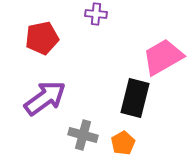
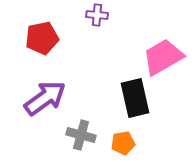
purple cross: moved 1 px right, 1 px down
black rectangle: rotated 27 degrees counterclockwise
gray cross: moved 2 px left
orange pentagon: rotated 20 degrees clockwise
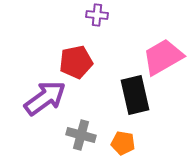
red pentagon: moved 34 px right, 24 px down
black rectangle: moved 3 px up
orange pentagon: rotated 20 degrees clockwise
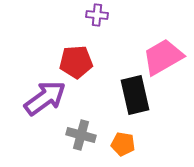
red pentagon: rotated 8 degrees clockwise
orange pentagon: moved 1 px down
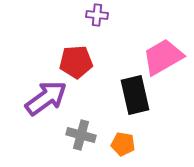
purple arrow: moved 1 px right
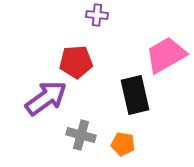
pink trapezoid: moved 3 px right, 2 px up
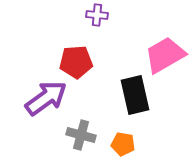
pink trapezoid: moved 1 px left
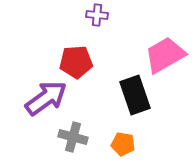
black rectangle: rotated 6 degrees counterclockwise
gray cross: moved 8 px left, 2 px down
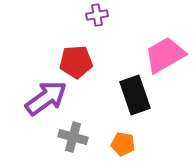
purple cross: rotated 15 degrees counterclockwise
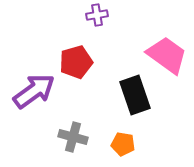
pink trapezoid: moved 2 px right; rotated 66 degrees clockwise
red pentagon: rotated 12 degrees counterclockwise
purple arrow: moved 12 px left, 7 px up
